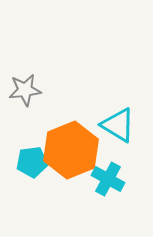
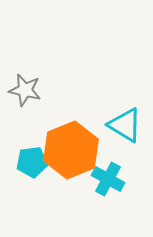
gray star: rotated 20 degrees clockwise
cyan triangle: moved 7 px right
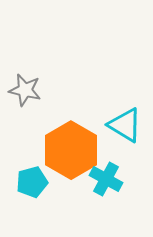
orange hexagon: rotated 8 degrees counterclockwise
cyan pentagon: moved 20 px down; rotated 8 degrees counterclockwise
cyan cross: moved 2 px left
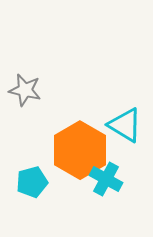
orange hexagon: moved 9 px right
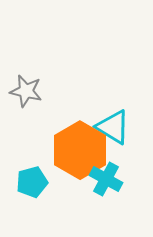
gray star: moved 1 px right, 1 px down
cyan triangle: moved 12 px left, 2 px down
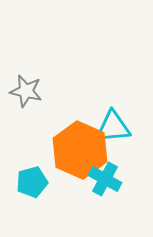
cyan triangle: rotated 36 degrees counterclockwise
orange hexagon: rotated 6 degrees counterclockwise
cyan cross: moved 1 px left
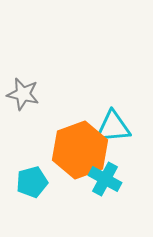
gray star: moved 3 px left, 3 px down
orange hexagon: rotated 16 degrees clockwise
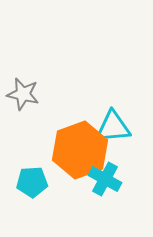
cyan pentagon: rotated 12 degrees clockwise
